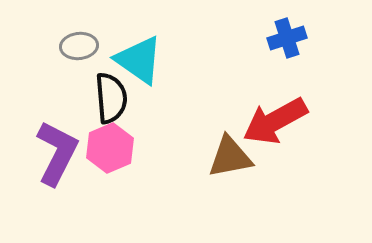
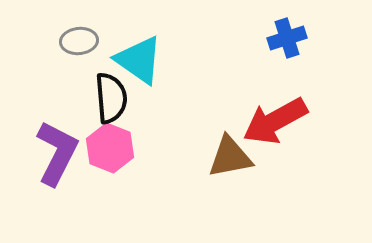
gray ellipse: moved 5 px up
pink hexagon: rotated 15 degrees counterclockwise
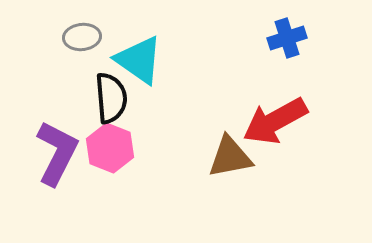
gray ellipse: moved 3 px right, 4 px up
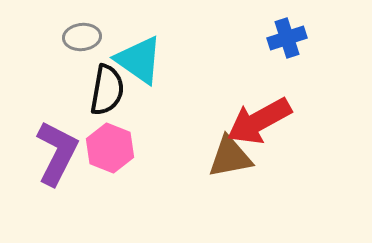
black semicircle: moved 4 px left, 8 px up; rotated 15 degrees clockwise
red arrow: moved 16 px left
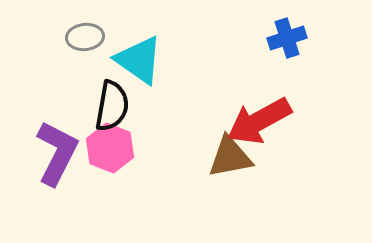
gray ellipse: moved 3 px right
black semicircle: moved 5 px right, 16 px down
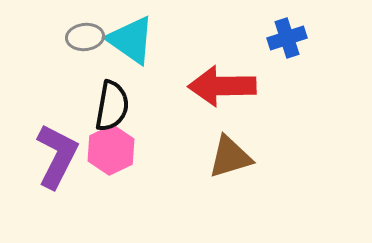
cyan triangle: moved 8 px left, 20 px up
red arrow: moved 37 px left, 35 px up; rotated 28 degrees clockwise
pink hexagon: moved 1 px right, 2 px down; rotated 12 degrees clockwise
purple L-shape: moved 3 px down
brown triangle: rotated 6 degrees counterclockwise
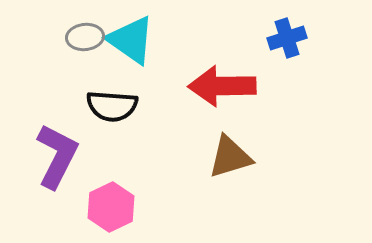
black semicircle: rotated 84 degrees clockwise
pink hexagon: moved 57 px down
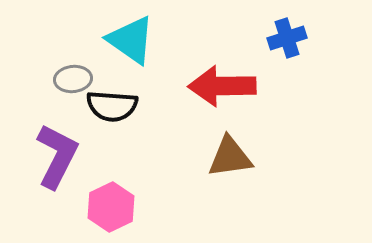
gray ellipse: moved 12 px left, 42 px down
brown triangle: rotated 9 degrees clockwise
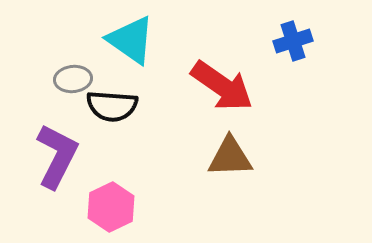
blue cross: moved 6 px right, 3 px down
red arrow: rotated 144 degrees counterclockwise
brown triangle: rotated 6 degrees clockwise
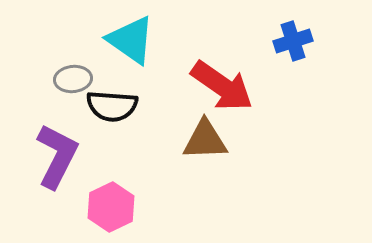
brown triangle: moved 25 px left, 17 px up
